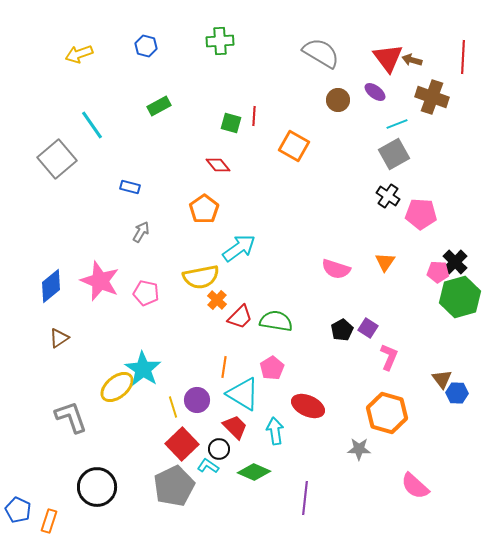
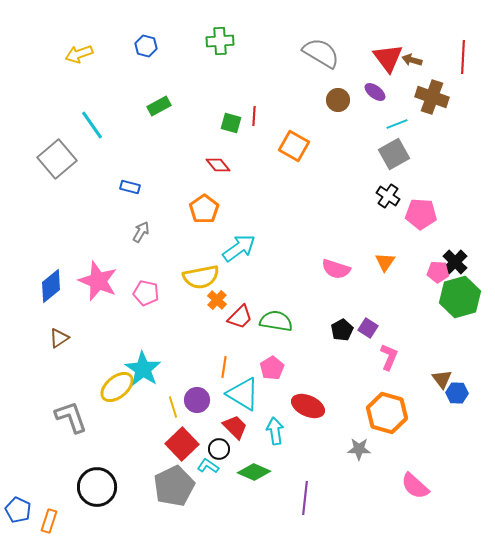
pink star at (100, 281): moved 2 px left
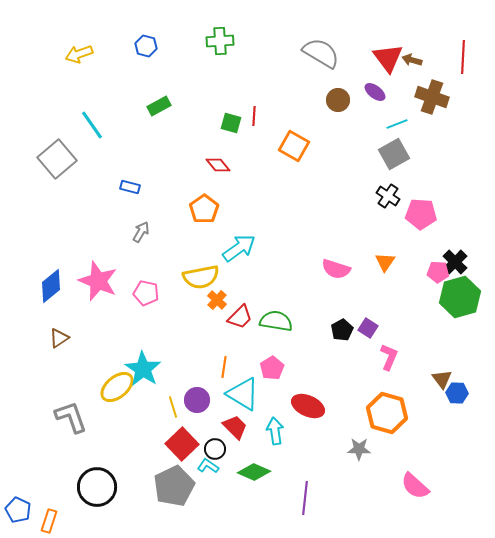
black circle at (219, 449): moved 4 px left
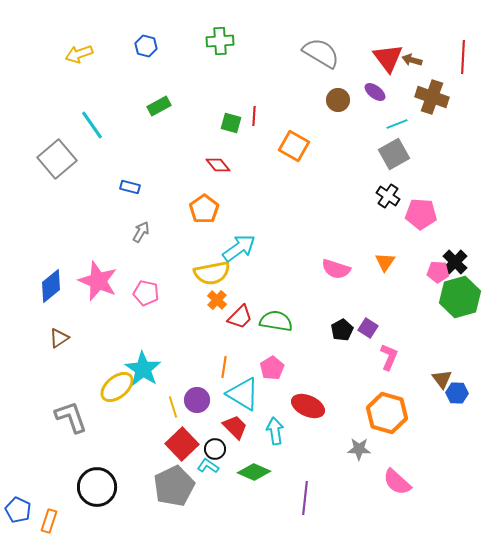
yellow semicircle at (201, 277): moved 11 px right, 4 px up
pink semicircle at (415, 486): moved 18 px left, 4 px up
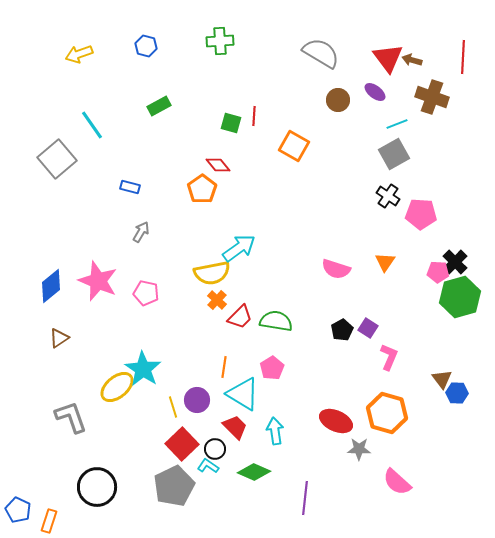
orange pentagon at (204, 209): moved 2 px left, 20 px up
red ellipse at (308, 406): moved 28 px right, 15 px down
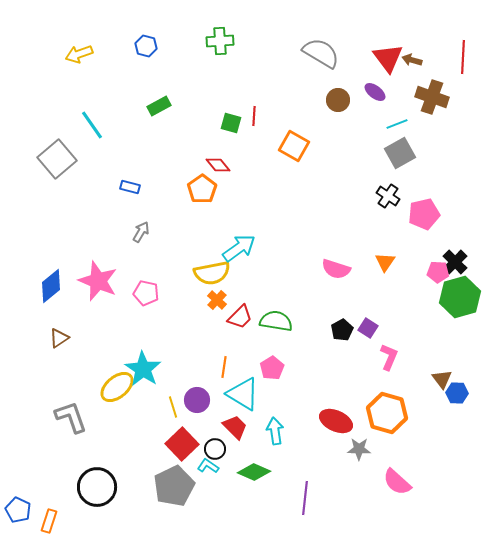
gray square at (394, 154): moved 6 px right, 1 px up
pink pentagon at (421, 214): moved 3 px right; rotated 16 degrees counterclockwise
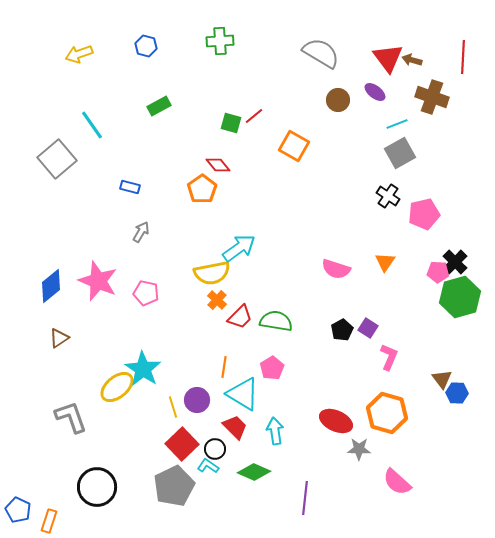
red line at (254, 116): rotated 48 degrees clockwise
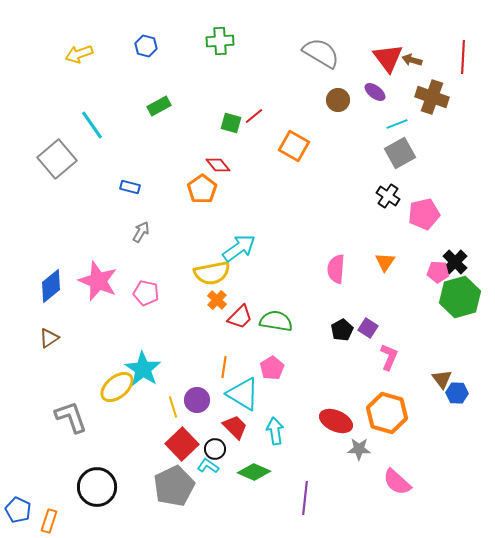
pink semicircle at (336, 269): rotated 76 degrees clockwise
brown triangle at (59, 338): moved 10 px left
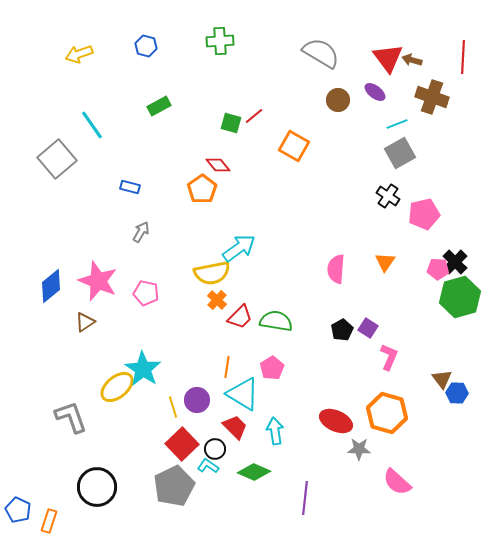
pink pentagon at (438, 272): moved 3 px up
brown triangle at (49, 338): moved 36 px right, 16 px up
orange line at (224, 367): moved 3 px right
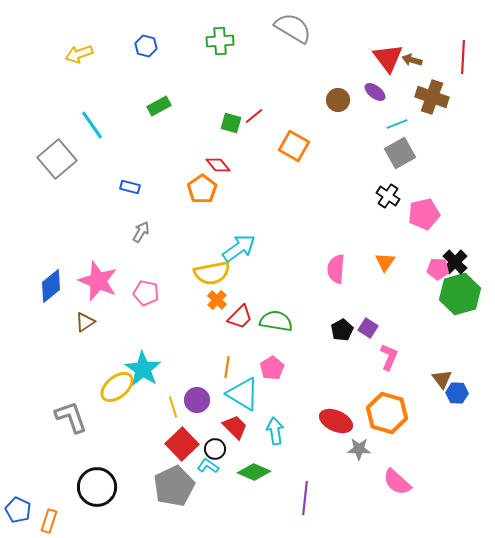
gray semicircle at (321, 53): moved 28 px left, 25 px up
green hexagon at (460, 297): moved 3 px up
